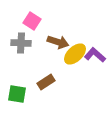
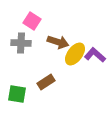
yellow ellipse: rotated 10 degrees counterclockwise
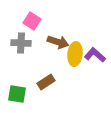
yellow ellipse: rotated 30 degrees counterclockwise
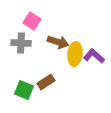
purple L-shape: moved 1 px left, 1 px down
green square: moved 7 px right, 4 px up; rotated 12 degrees clockwise
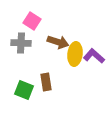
brown rectangle: rotated 66 degrees counterclockwise
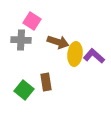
gray cross: moved 3 px up
green square: rotated 18 degrees clockwise
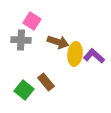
brown rectangle: rotated 30 degrees counterclockwise
